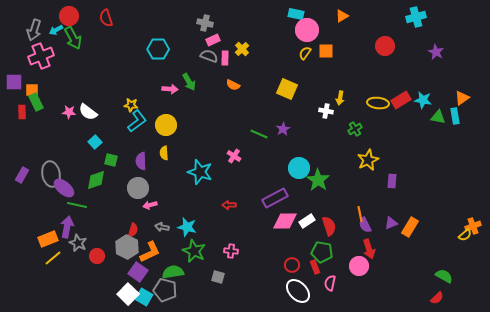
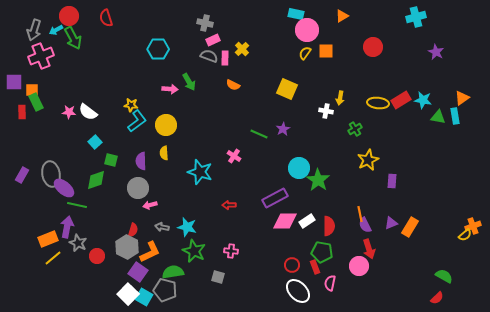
red circle at (385, 46): moved 12 px left, 1 px down
red semicircle at (329, 226): rotated 18 degrees clockwise
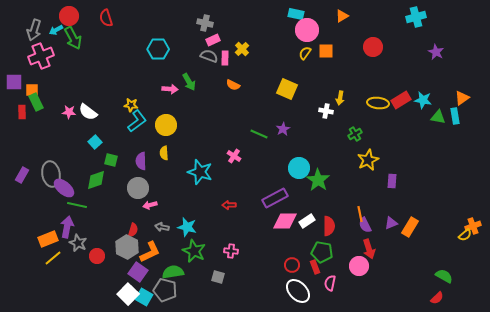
green cross at (355, 129): moved 5 px down
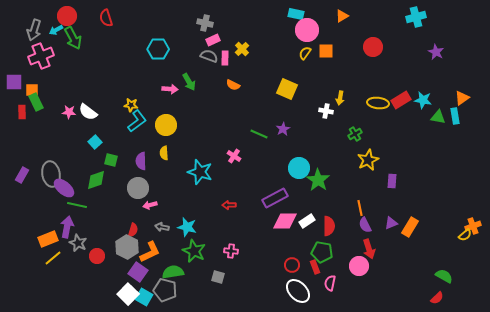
red circle at (69, 16): moved 2 px left
orange line at (360, 214): moved 6 px up
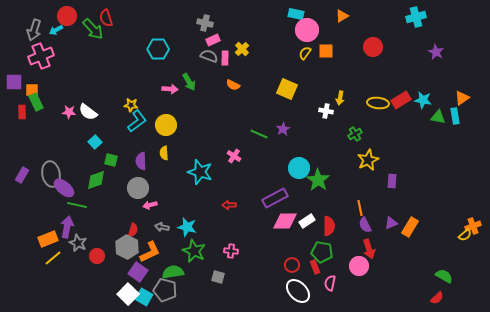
green arrow at (73, 38): moved 20 px right, 9 px up; rotated 15 degrees counterclockwise
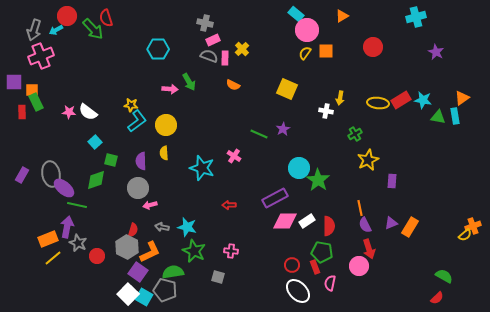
cyan rectangle at (296, 14): rotated 28 degrees clockwise
cyan star at (200, 172): moved 2 px right, 4 px up
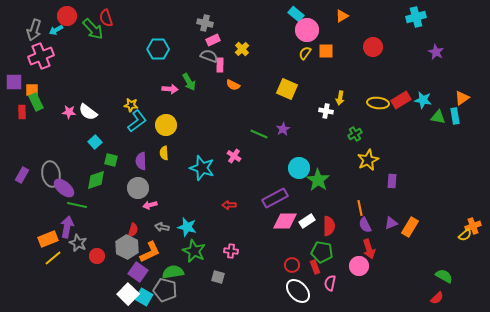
pink rectangle at (225, 58): moved 5 px left, 7 px down
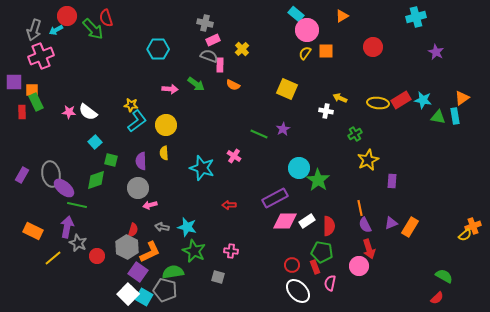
green arrow at (189, 82): moved 7 px right, 2 px down; rotated 24 degrees counterclockwise
yellow arrow at (340, 98): rotated 104 degrees clockwise
orange rectangle at (48, 239): moved 15 px left, 8 px up; rotated 48 degrees clockwise
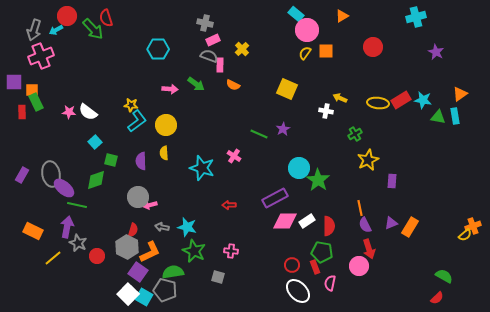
orange triangle at (462, 98): moved 2 px left, 4 px up
gray circle at (138, 188): moved 9 px down
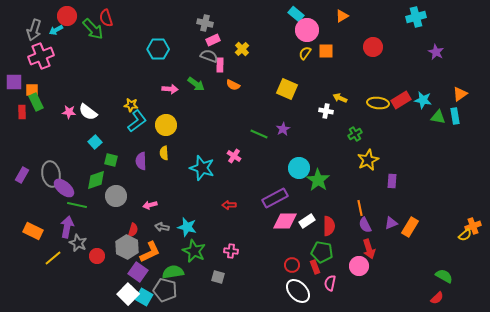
gray circle at (138, 197): moved 22 px left, 1 px up
